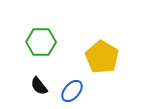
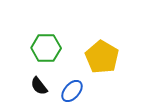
green hexagon: moved 5 px right, 6 px down
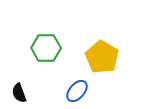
black semicircle: moved 20 px left, 7 px down; rotated 18 degrees clockwise
blue ellipse: moved 5 px right
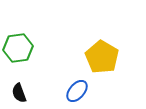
green hexagon: moved 28 px left; rotated 8 degrees counterclockwise
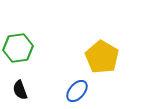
black semicircle: moved 1 px right, 3 px up
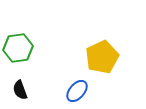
yellow pentagon: rotated 16 degrees clockwise
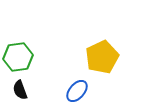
green hexagon: moved 9 px down
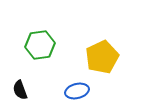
green hexagon: moved 22 px right, 12 px up
blue ellipse: rotated 35 degrees clockwise
